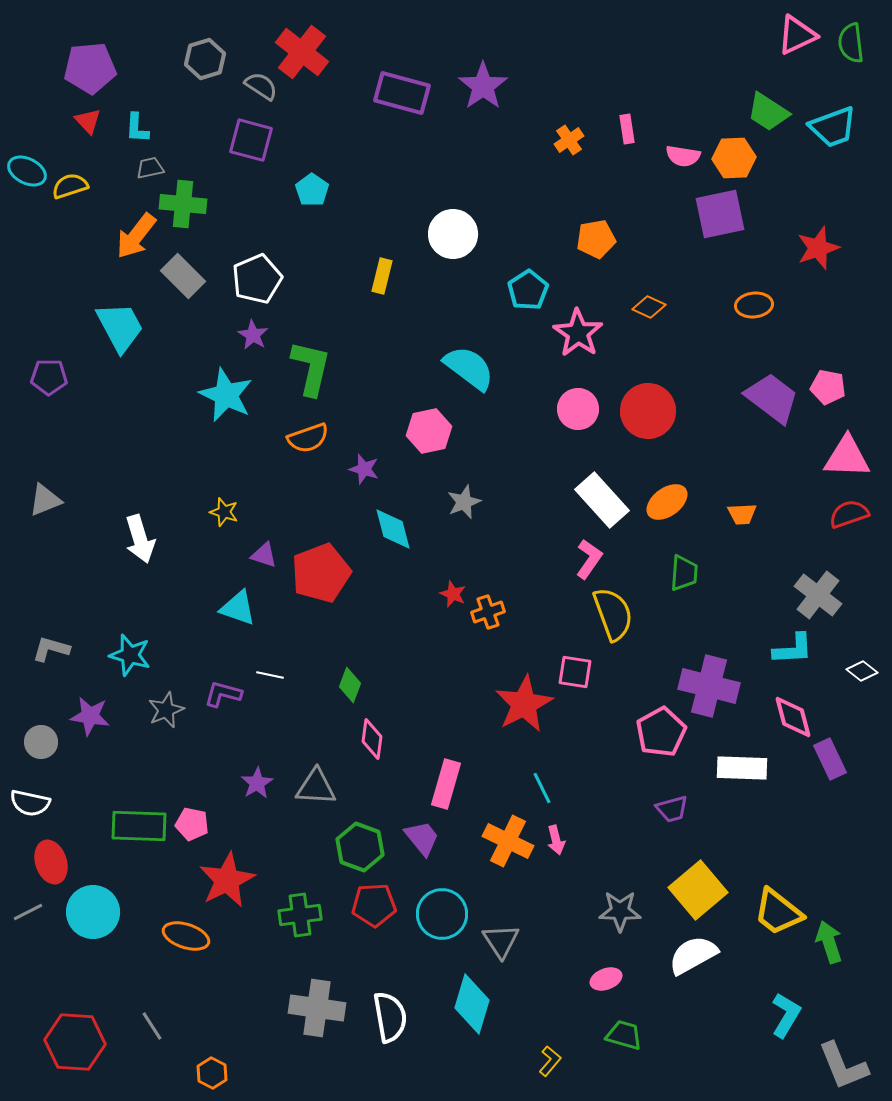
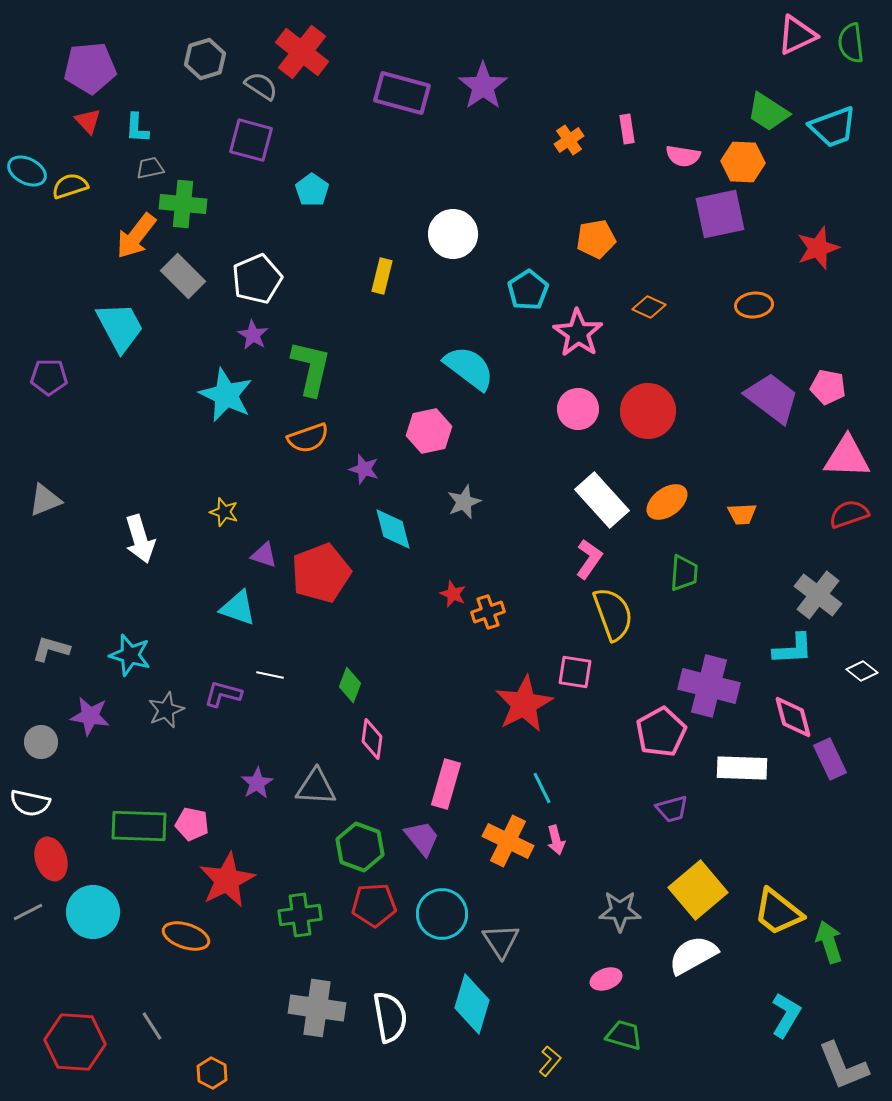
orange hexagon at (734, 158): moved 9 px right, 4 px down; rotated 6 degrees clockwise
red ellipse at (51, 862): moved 3 px up
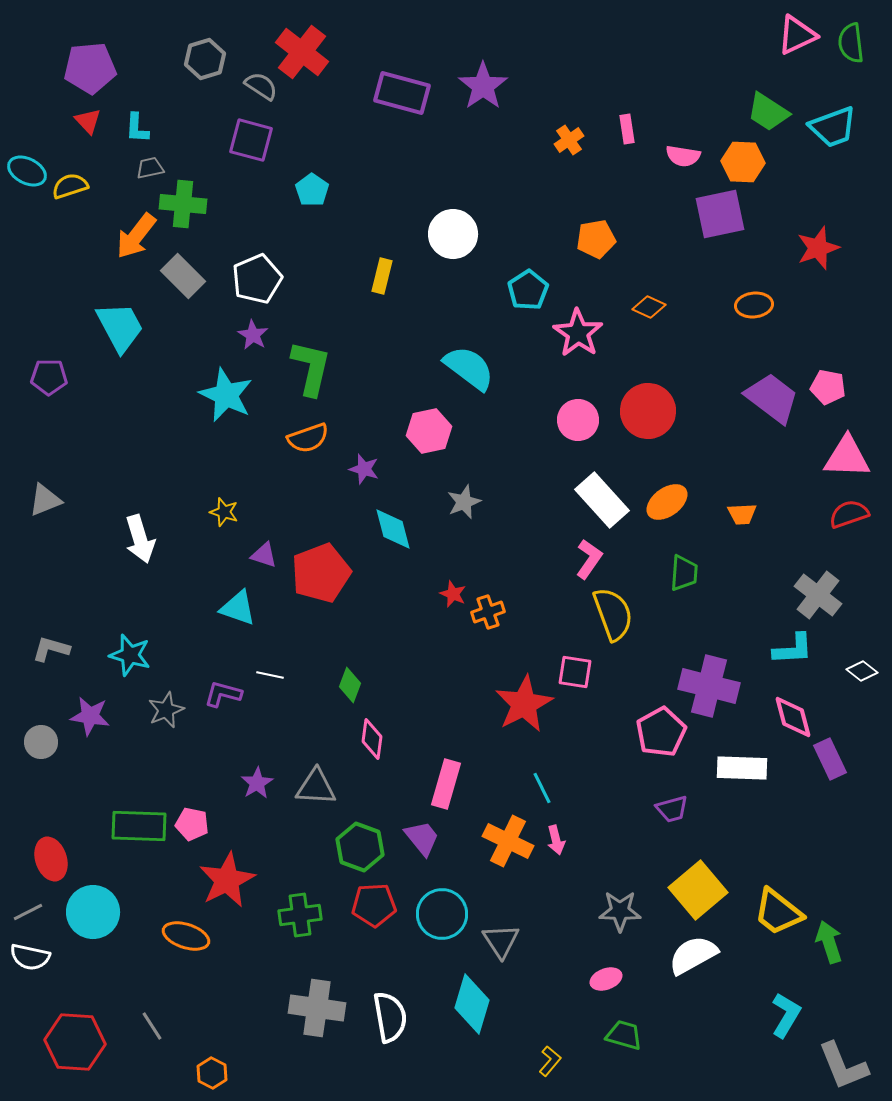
pink circle at (578, 409): moved 11 px down
white semicircle at (30, 803): moved 154 px down
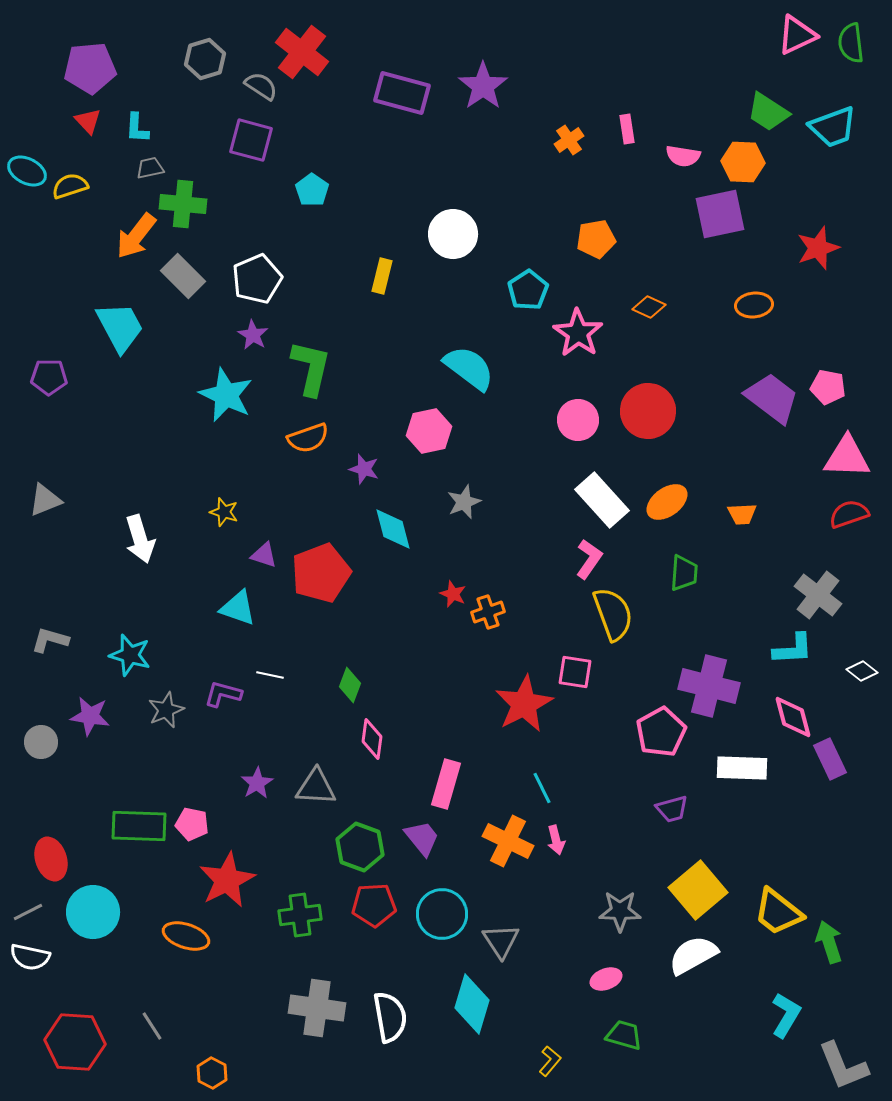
gray L-shape at (51, 649): moved 1 px left, 9 px up
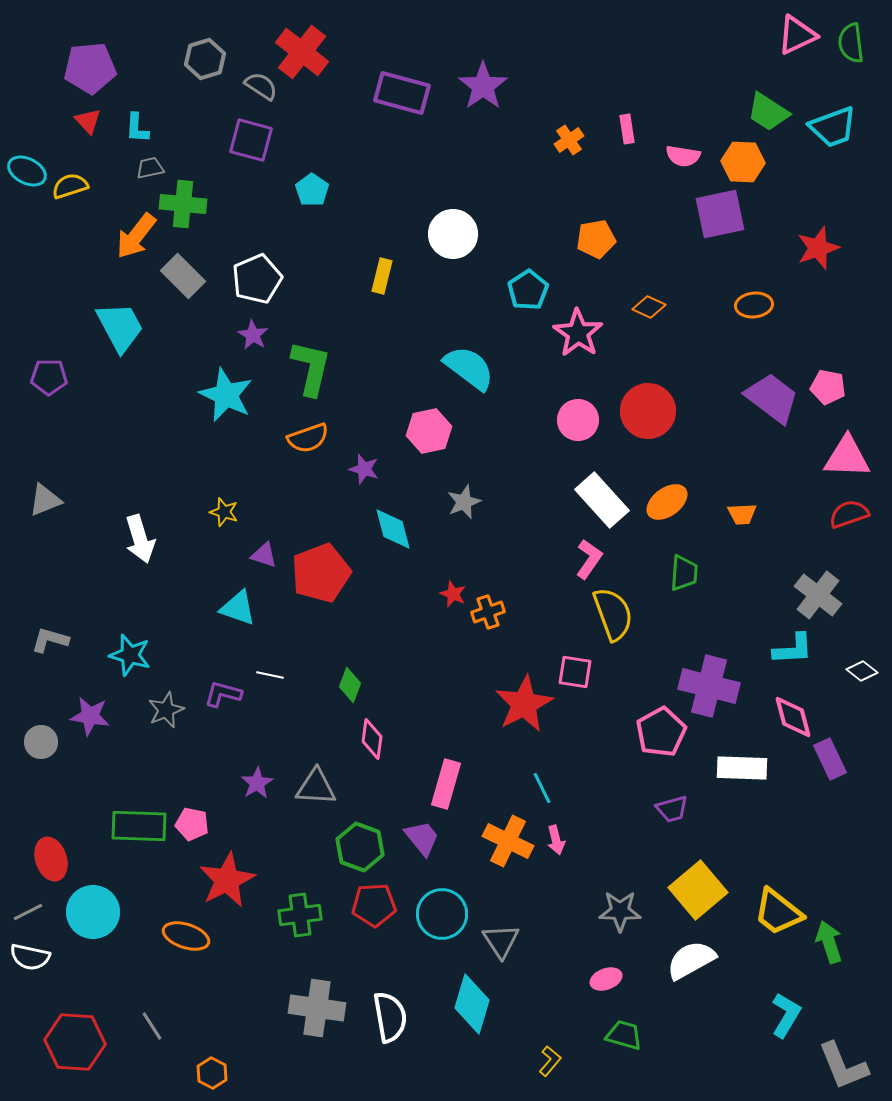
white semicircle at (693, 955): moved 2 px left, 5 px down
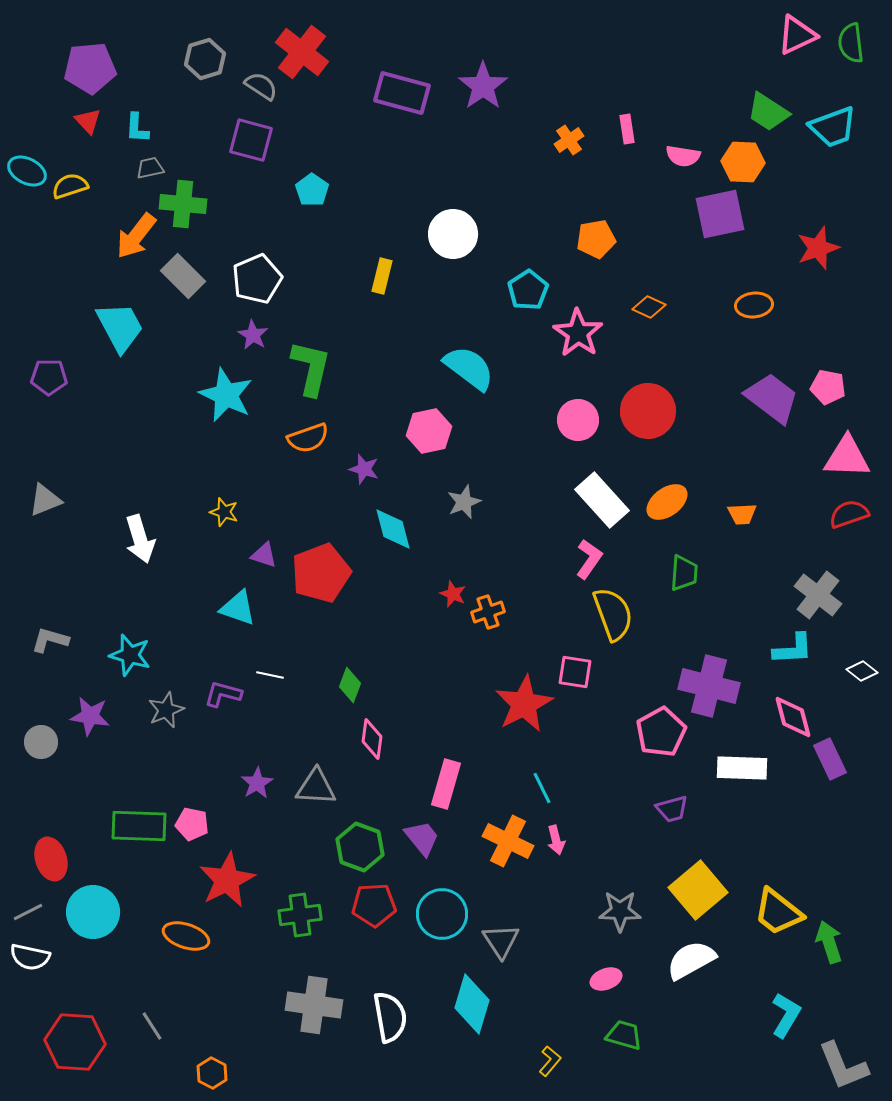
gray cross at (317, 1008): moved 3 px left, 3 px up
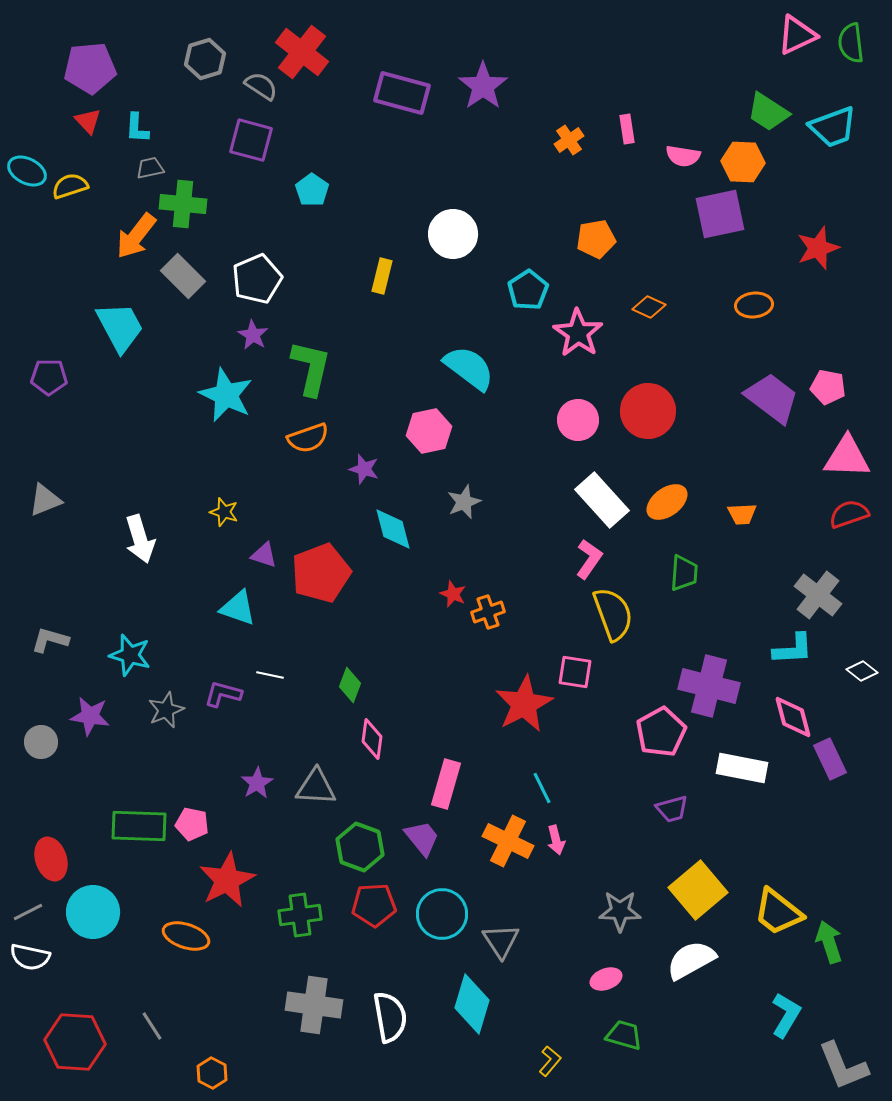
white rectangle at (742, 768): rotated 9 degrees clockwise
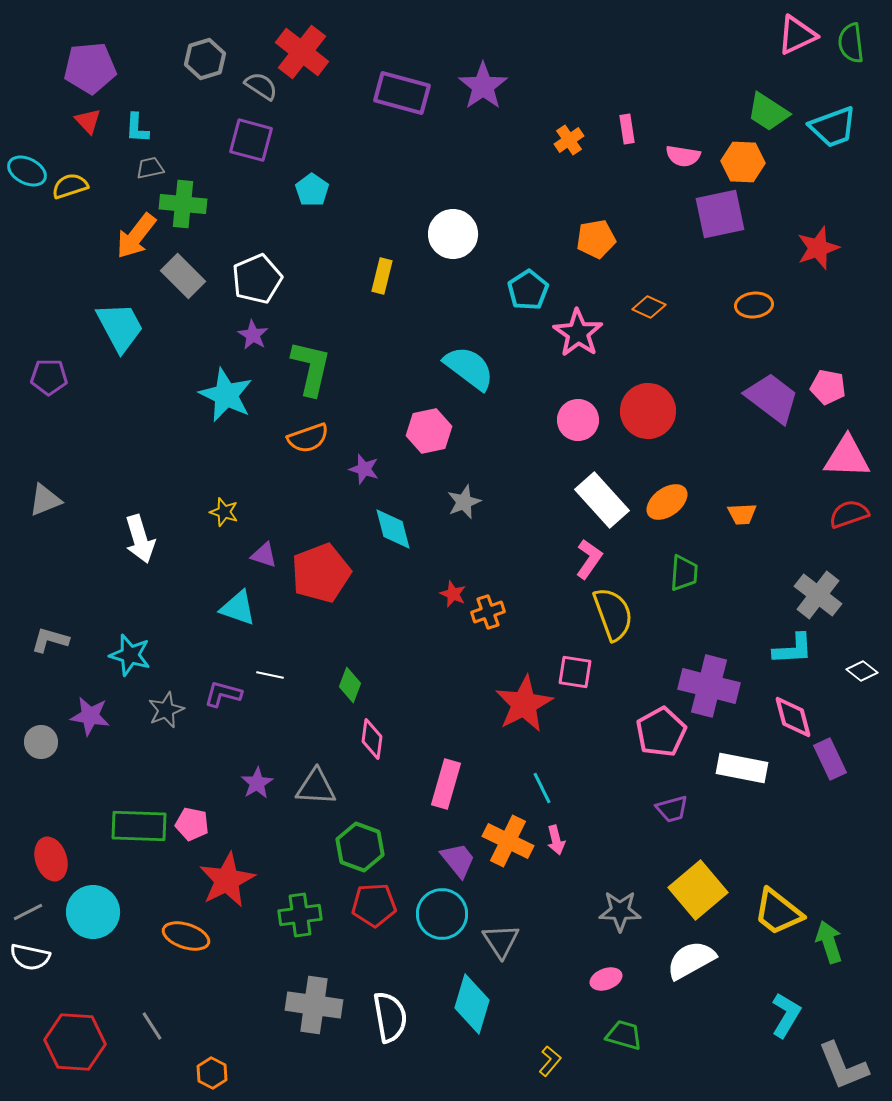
purple trapezoid at (422, 838): moved 36 px right, 22 px down
